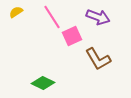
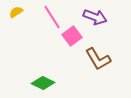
purple arrow: moved 3 px left
pink square: rotated 12 degrees counterclockwise
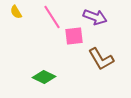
yellow semicircle: rotated 88 degrees counterclockwise
pink square: moved 2 px right; rotated 30 degrees clockwise
brown L-shape: moved 3 px right
green diamond: moved 1 px right, 6 px up
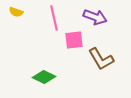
yellow semicircle: rotated 40 degrees counterclockwise
pink line: moved 2 px right, 1 px down; rotated 20 degrees clockwise
pink square: moved 4 px down
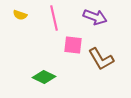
yellow semicircle: moved 4 px right, 3 px down
pink square: moved 1 px left, 5 px down; rotated 12 degrees clockwise
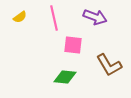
yellow semicircle: moved 2 px down; rotated 56 degrees counterclockwise
brown L-shape: moved 8 px right, 6 px down
green diamond: moved 21 px right; rotated 20 degrees counterclockwise
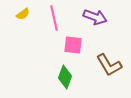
yellow semicircle: moved 3 px right, 3 px up
green diamond: rotated 75 degrees counterclockwise
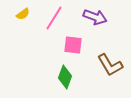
pink line: rotated 45 degrees clockwise
brown L-shape: moved 1 px right
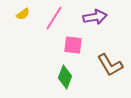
purple arrow: rotated 30 degrees counterclockwise
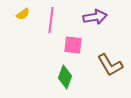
pink line: moved 3 px left, 2 px down; rotated 25 degrees counterclockwise
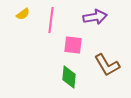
brown L-shape: moved 3 px left
green diamond: moved 4 px right; rotated 15 degrees counterclockwise
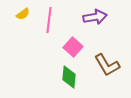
pink line: moved 2 px left
pink square: moved 2 px down; rotated 36 degrees clockwise
